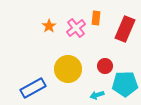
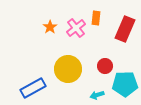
orange star: moved 1 px right, 1 px down
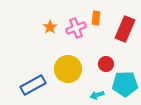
pink cross: rotated 18 degrees clockwise
red circle: moved 1 px right, 2 px up
blue rectangle: moved 3 px up
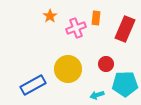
orange star: moved 11 px up
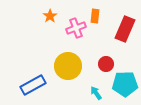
orange rectangle: moved 1 px left, 2 px up
yellow circle: moved 3 px up
cyan arrow: moved 1 px left, 2 px up; rotated 72 degrees clockwise
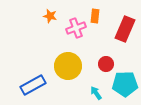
orange star: rotated 24 degrees counterclockwise
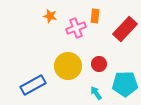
red rectangle: rotated 20 degrees clockwise
red circle: moved 7 px left
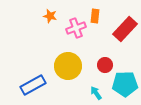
red circle: moved 6 px right, 1 px down
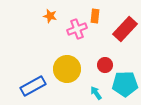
pink cross: moved 1 px right, 1 px down
yellow circle: moved 1 px left, 3 px down
blue rectangle: moved 1 px down
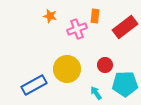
red rectangle: moved 2 px up; rotated 10 degrees clockwise
blue rectangle: moved 1 px right, 1 px up
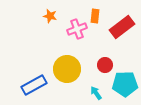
red rectangle: moved 3 px left
